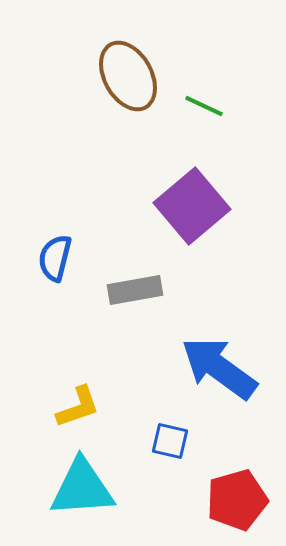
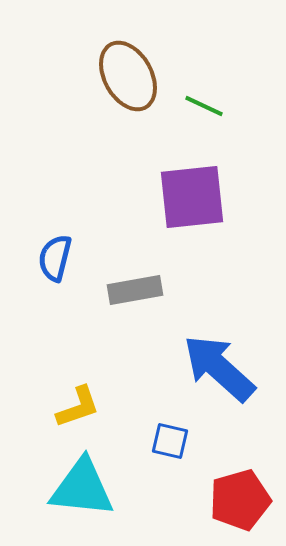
purple square: moved 9 px up; rotated 34 degrees clockwise
blue arrow: rotated 6 degrees clockwise
cyan triangle: rotated 10 degrees clockwise
red pentagon: moved 3 px right
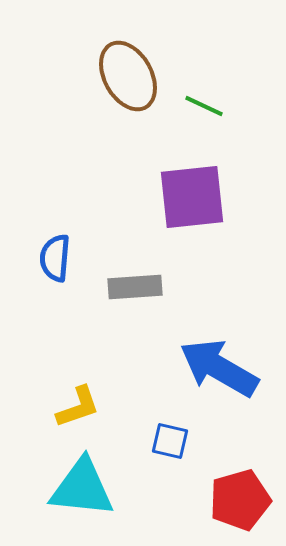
blue semicircle: rotated 9 degrees counterclockwise
gray rectangle: moved 3 px up; rotated 6 degrees clockwise
blue arrow: rotated 12 degrees counterclockwise
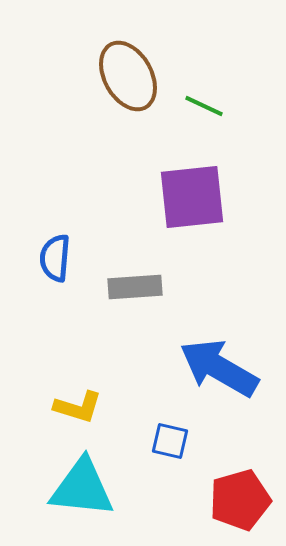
yellow L-shape: rotated 36 degrees clockwise
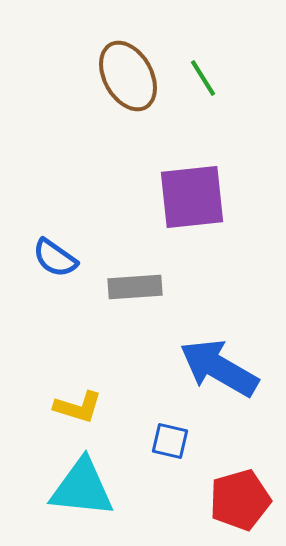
green line: moved 1 px left, 28 px up; rotated 33 degrees clockwise
blue semicircle: rotated 60 degrees counterclockwise
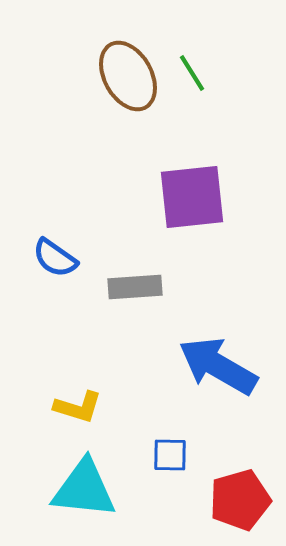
green line: moved 11 px left, 5 px up
blue arrow: moved 1 px left, 2 px up
blue square: moved 14 px down; rotated 12 degrees counterclockwise
cyan triangle: moved 2 px right, 1 px down
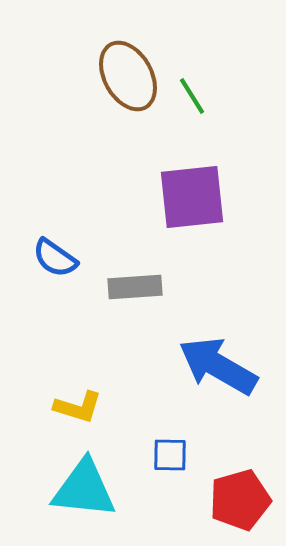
green line: moved 23 px down
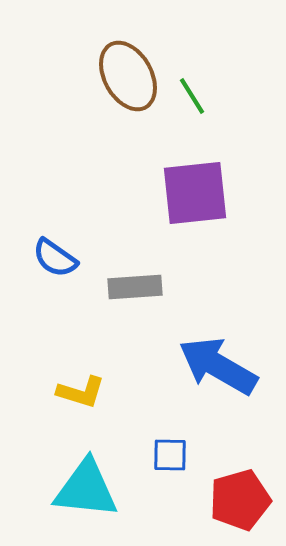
purple square: moved 3 px right, 4 px up
yellow L-shape: moved 3 px right, 15 px up
cyan triangle: moved 2 px right
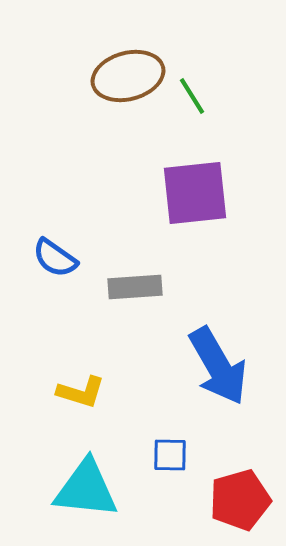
brown ellipse: rotated 76 degrees counterclockwise
blue arrow: rotated 150 degrees counterclockwise
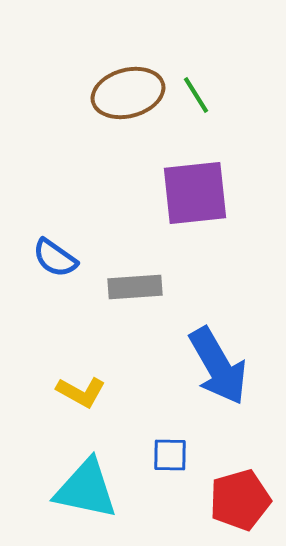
brown ellipse: moved 17 px down
green line: moved 4 px right, 1 px up
yellow L-shape: rotated 12 degrees clockwise
cyan triangle: rotated 6 degrees clockwise
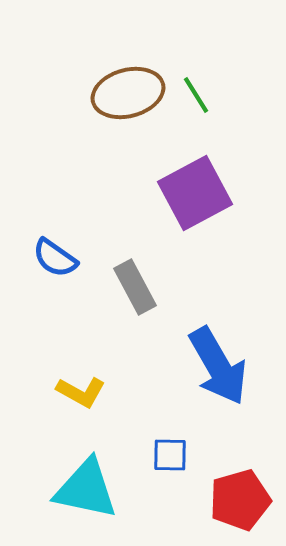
purple square: rotated 22 degrees counterclockwise
gray rectangle: rotated 66 degrees clockwise
